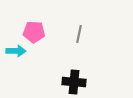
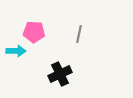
black cross: moved 14 px left, 8 px up; rotated 30 degrees counterclockwise
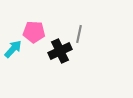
cyan arrow: moved 3 px left, 2 px up; rotated 48 degrees counterclockwise
black cross: moved 23 px up
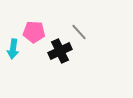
gray line: moved 2 px up; rotated 54 degrees counterclockwise
cyan arrow: rotated 144 degrees clockwise
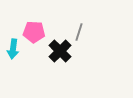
gray line: rotated 60 degrees clockwise
black cross: rotated 20 degrees counterclockwise
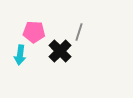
cyan arrow: moved 7 px right, 6 px down
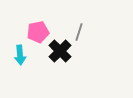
pink pentagon: moved 4 px right; rotated 15 degrees counterclockwise
cyan arrow: rotated 12 degrees counterclockwise
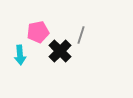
gray line: moved 2 px right, 3 px down
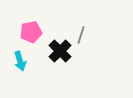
pink pentagon: moved 7 px left
cyan arrow: moved 6 px down; rotated 12 degrees counterclockwise
